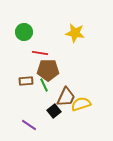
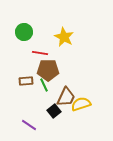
yellow star: moved 11 px left, 4 px down; rotated 18 degrees clockwise
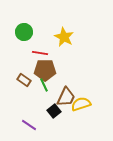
brown pentagon: moved 3 px left
brown rectangle: moved 2 px left, 1 px up; rotated 40 degrees clockwise
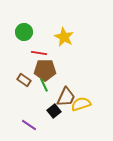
red line: moved 1 px left
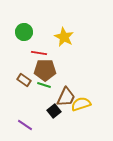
green line: rotated 48 degrees counterclockwise
purple line: moved 4 px left
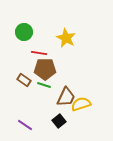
yellow star: moved 2 px right, 1 px down
brown pentagon: moved 1 px up
black square: moved 5 px right, 10 px down
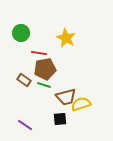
green circle: moved 3 px left, 1 px down
brown pentagon: rotated 10 degrees counterclockwise
brown trapezoid: rotated 50 degrees clockwise
black square: moved 1 px right, 2 px up; rotated 32 degrees clockwise
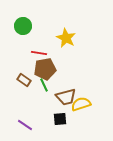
green circle: moved 2 px right, 7 px up
green line: rotated 48 degrees clockwise
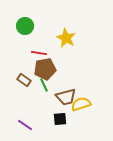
green circle: moved 2 px right
